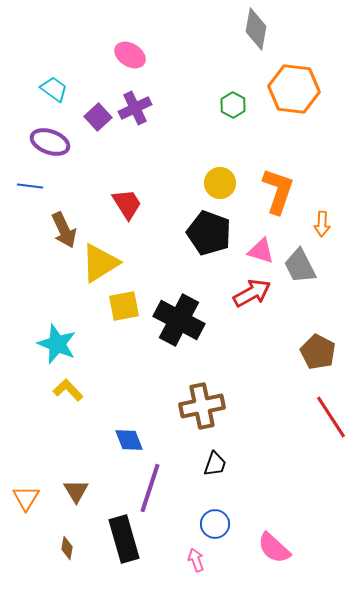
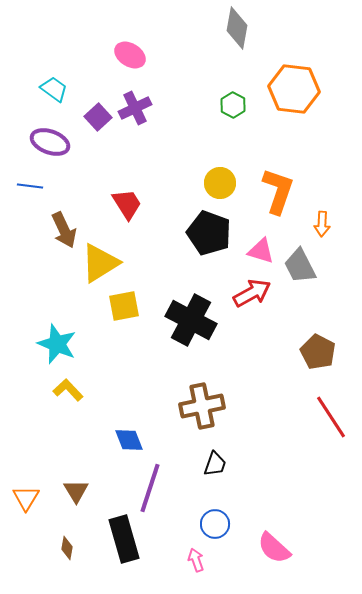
gray diamond: moved 19 px left, 1 px up
black cross: moved 12 px right
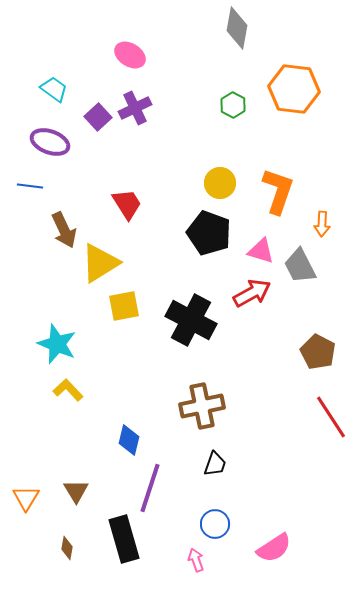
blue diamond: rotated 36 degrees clockwise
pink semicircle: rotated 75 degrees counterclockwise
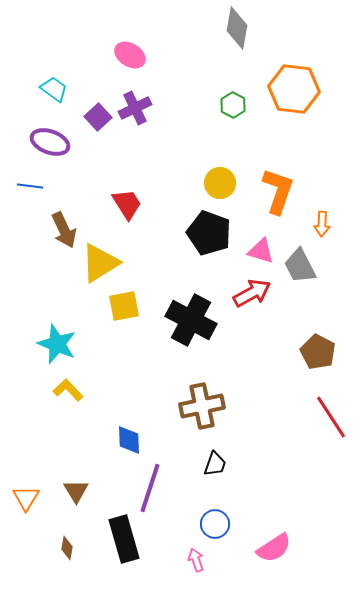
blue diamond: rotated 16 degrees counterclockwise
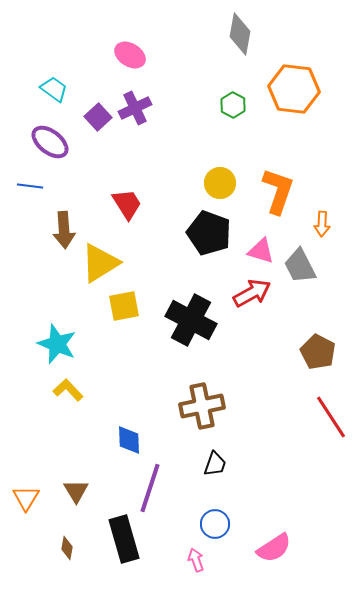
gray diamond: moved 3 px right, 6 px down
purple ellipse: rotated 18 degrees clockwise
brown arrow: rotated 21 degrees clockwise
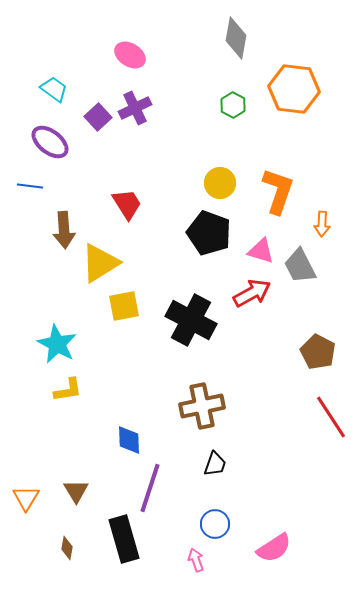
gray diamond: moved 4 px left, 4 px down
cyan star: rotated 6 degrees clockwise
yellow L-shape: rotated 124 degrees clockwise
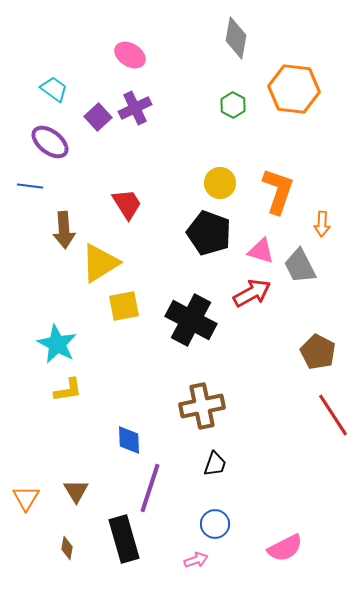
red line: moved 2 px right, 2 px up
pink semicircle: moved 11 px right; rotated 6 degrees clockwise
pink arrow: rotated 90 degrees clockwise
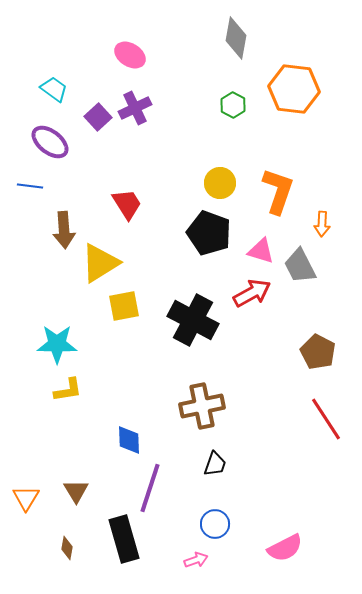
black cross: moved 2 px right
cyan star: rotated 27 degrees counterclockwise
red line: moved 7 px left, 4 px down
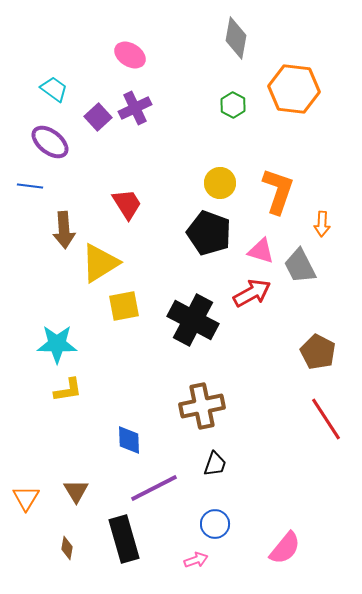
purple line: moved 4 px right; rotated 45 degrees clockwise
pink semicircle: rotated 24 degrees counterclockwise
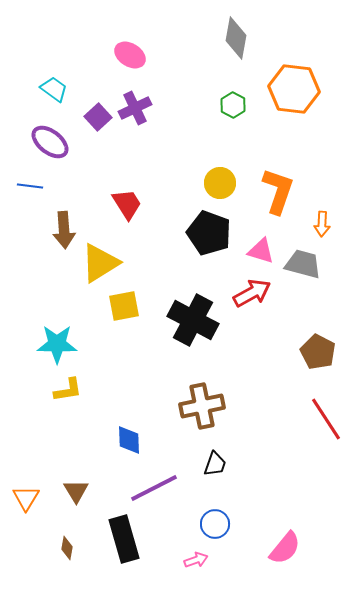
gray trapezoid: moved 3 px right, 2 px up; rotated 132 degrees clockwise
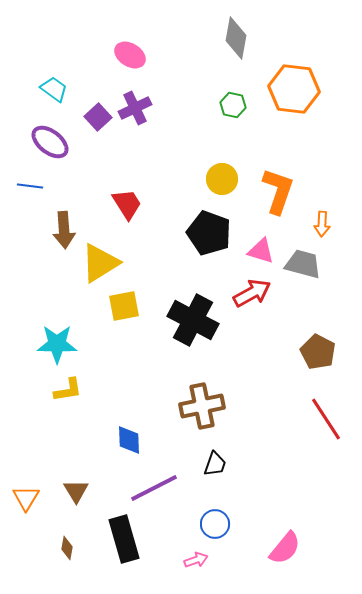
green hexagon: rotated 15 degrees counterclockwise
yellow circle: moved 2 px right, 4 px up
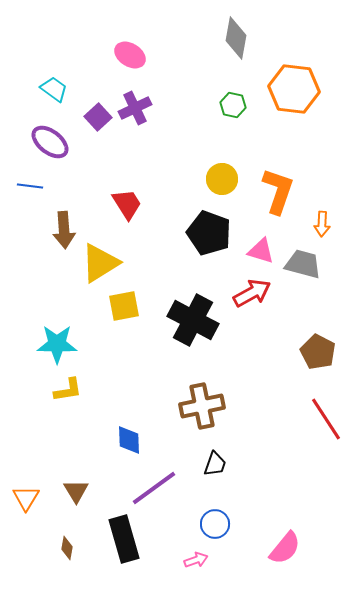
purple line: rotated 9 degrees counterclockwise
